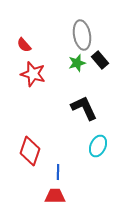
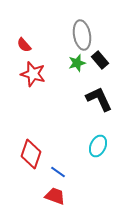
black L-shape: moved 15 px right, 9 px up
red diamond: moved 1 px right, 3 px down
blue line: rotated 56 degrees counterclockwise
red trapezoid: rotated 20 degrees clockwise
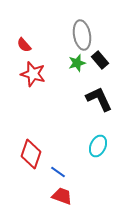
red trapezoid: moved 7 px right
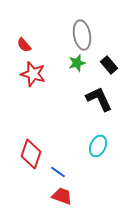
black rectangle: moved 9 px right, 5 px down
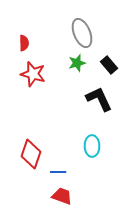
gray ellipse: moved 2 px up; rotated 12 degrees counterclockwise
red semicircle: moved 2 px up; rotated 140 degrees counterclockwise
cyan ellipse: moved 6 px left; rotated 25 degrees counterclockwise
blue line: rotated 35 degrees counterclockwise
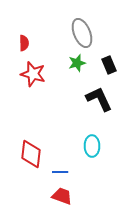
black rectangle: rotated 18 degrees clockwise
red diamond: rotated 12 degrees counterclockwise
blue line: moved 2 px right
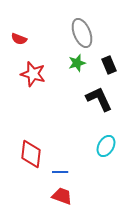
red semicircle: moved 5 px left, 4 px up; rotated 112 degrees clockwise
cyan ellipse: moved 14 px right; rotated 30 degrees clockwise
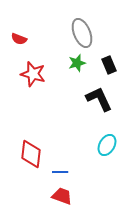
cyan ellipse: moved 1 px right, 1 px up
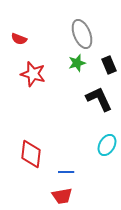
gray ellipse: moved 1 px down
blue line: moved 6 px right
red trapezoid: rotated 150 degrees clockwise
